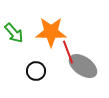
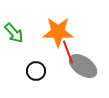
orange star: moved 7 px right
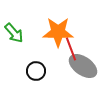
red line: moved 3 px right, 3 px up
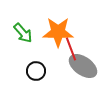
green arrow: moved 9 px right
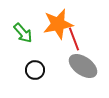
orange star: moved 8 px up; rotated 12 degrees counterclockwise
red line: moved 3 px right, 10 px up
black circle: moved 1 px left, 1 px up
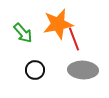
gray ellipse: moved 4 px down; rotated 32 degrees counterclockwise
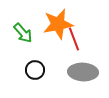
gray ellipse: moved 2 px down
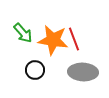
orange star: moved 5 px left, 16 px down; rotated 20 degrees clockwise
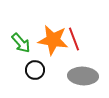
green arrow: moved 2 px left, 10 px down
gray ellipse: moved 4 px down
